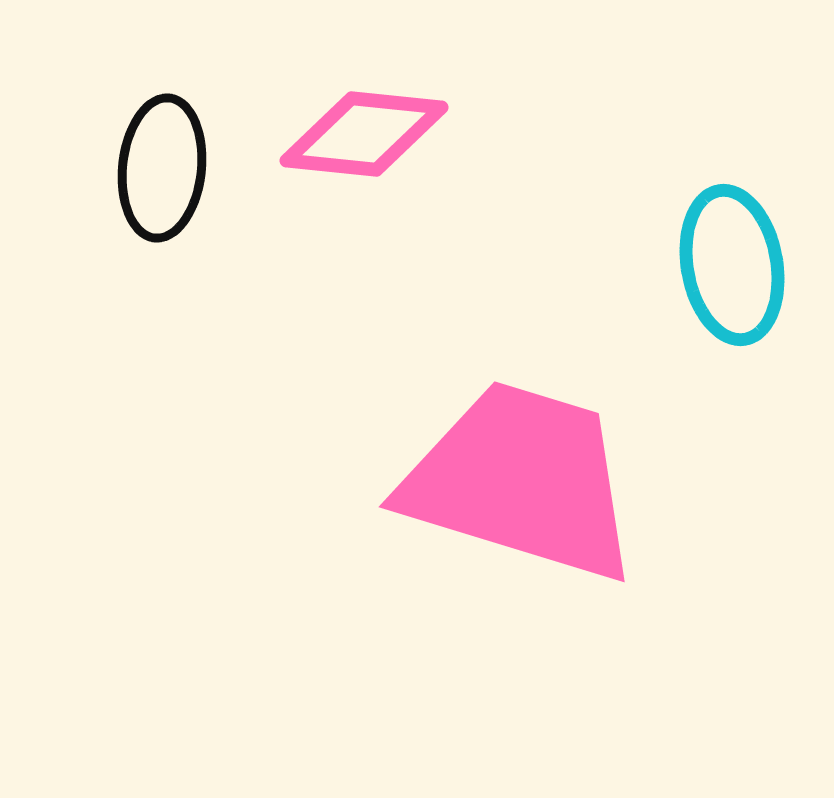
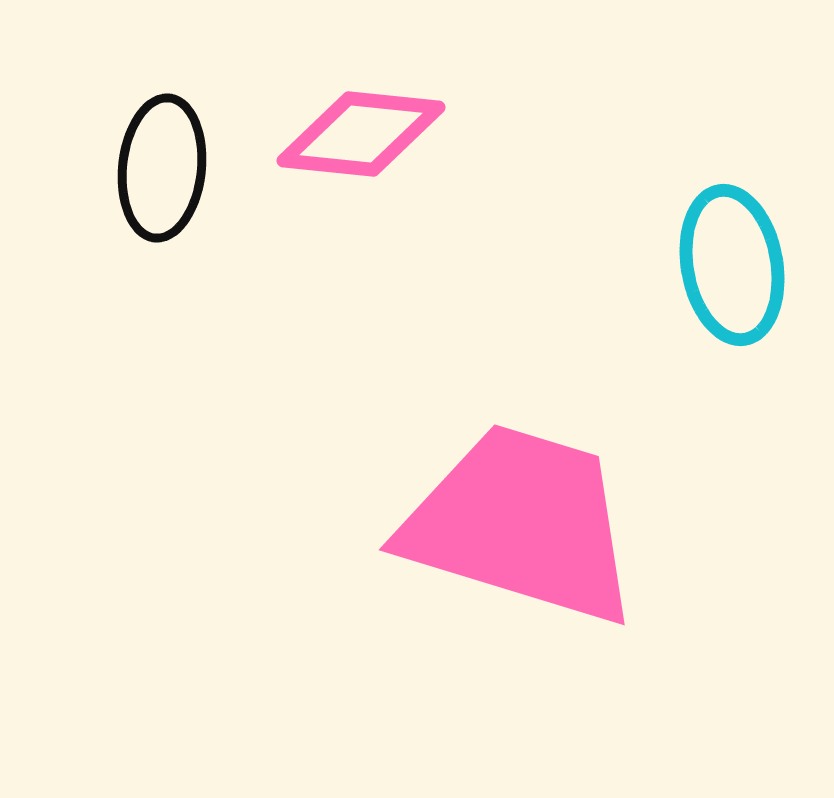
pink diamond: moved 3 px left
pink trapezoid: moved 43 px down
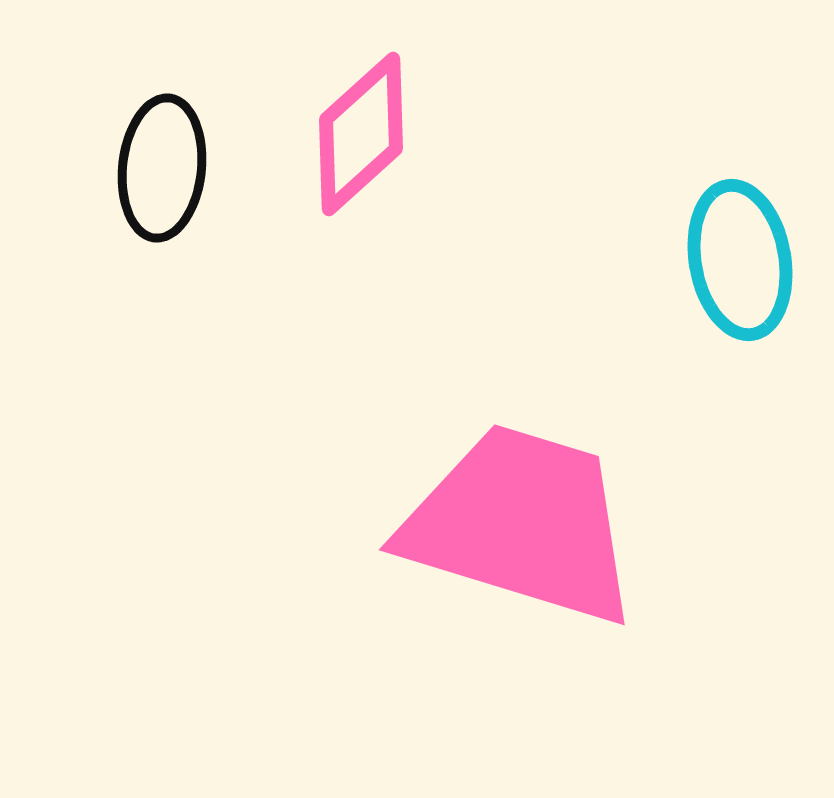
pink diamond: rotated 48 degrees counterclockwise
cyan ellipse: moved 8 px right, 5 px up
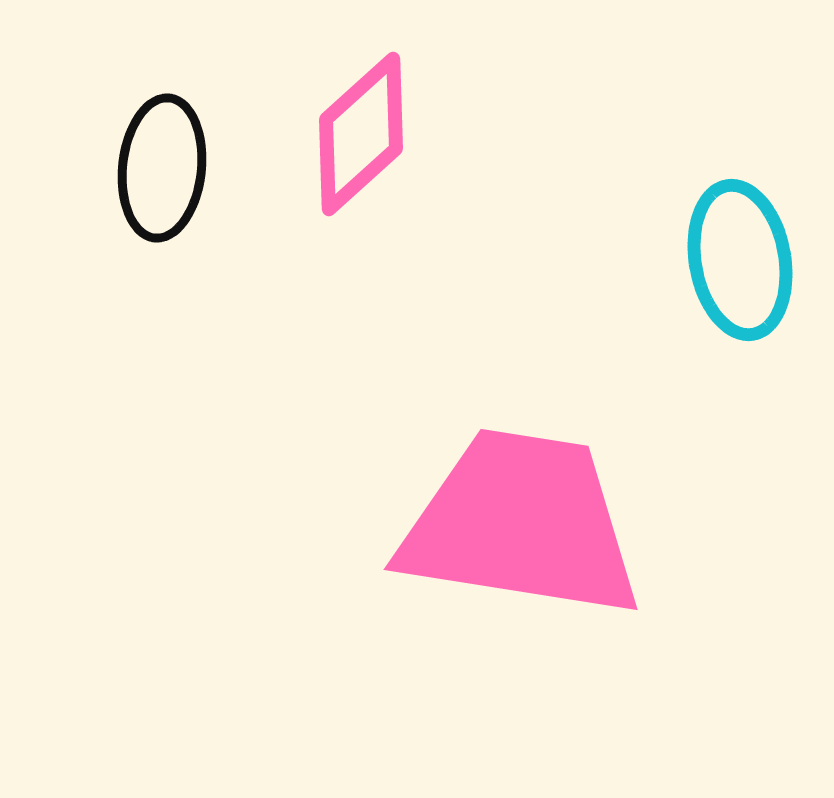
pink trapezoid: rotated 8 degrees counterclockwise
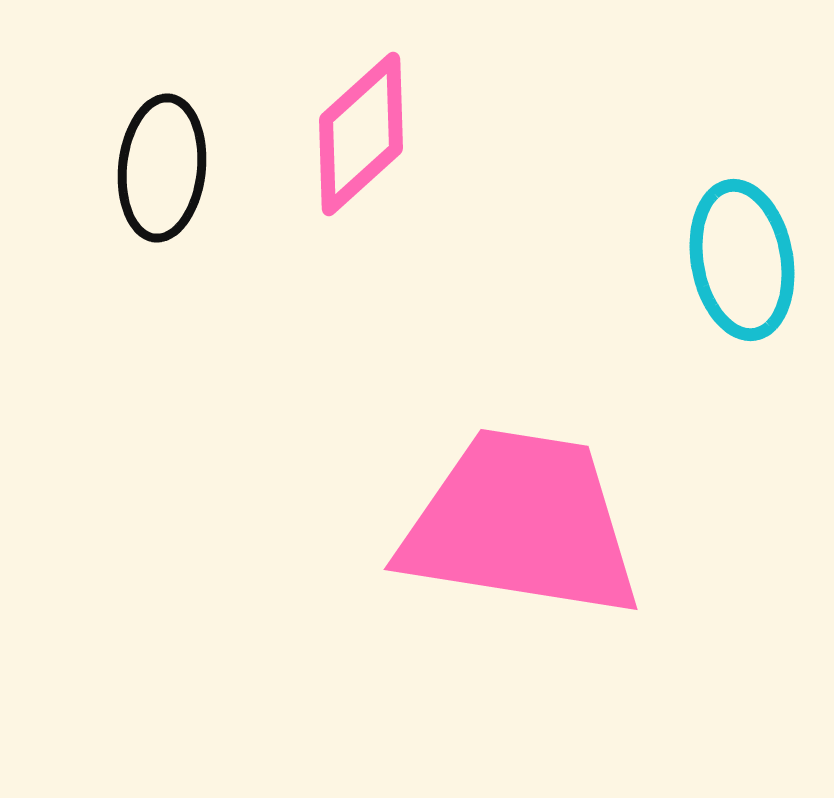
cyan ellipse: moved 2 px right
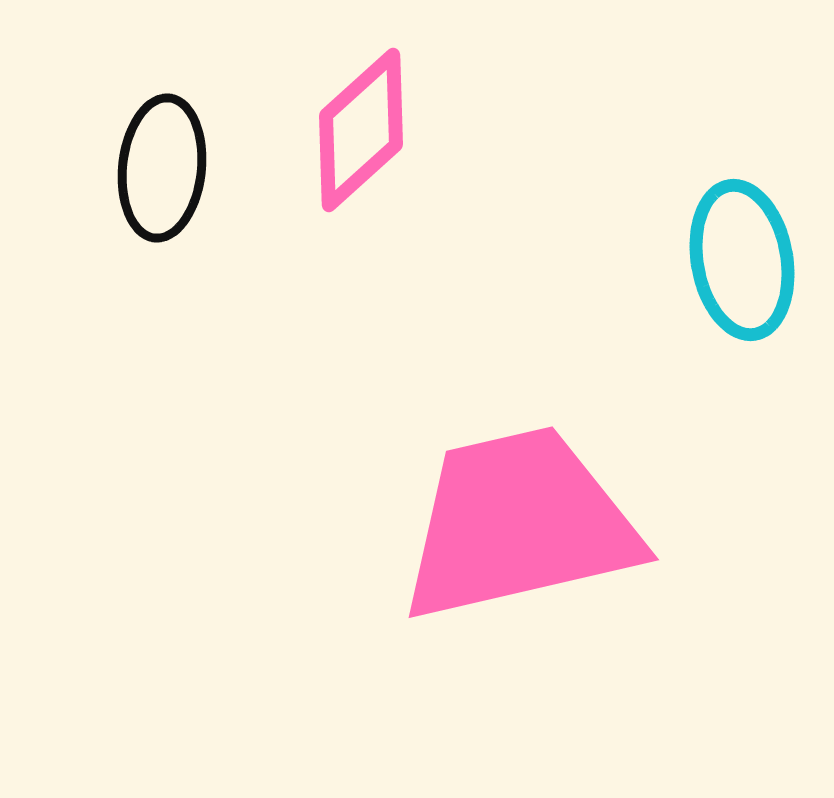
pink diamond: moved 4 px up
pink trapezoid: moved 2 px left; rotated 22 degrees counterclockwise
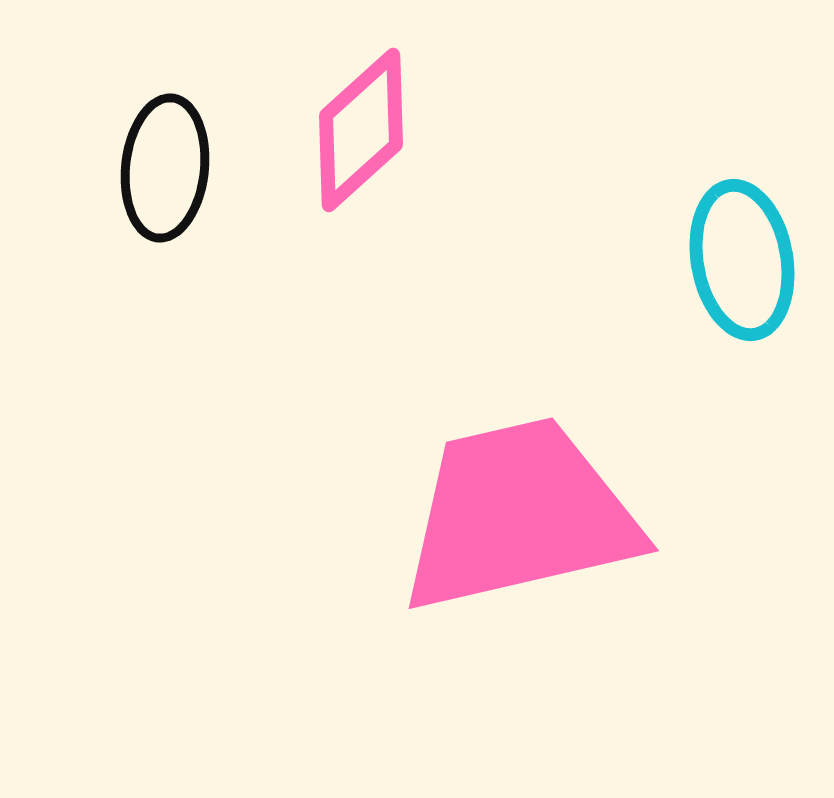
black ellipse: moved 3 px right
pink trapezoid: moved 9 px up
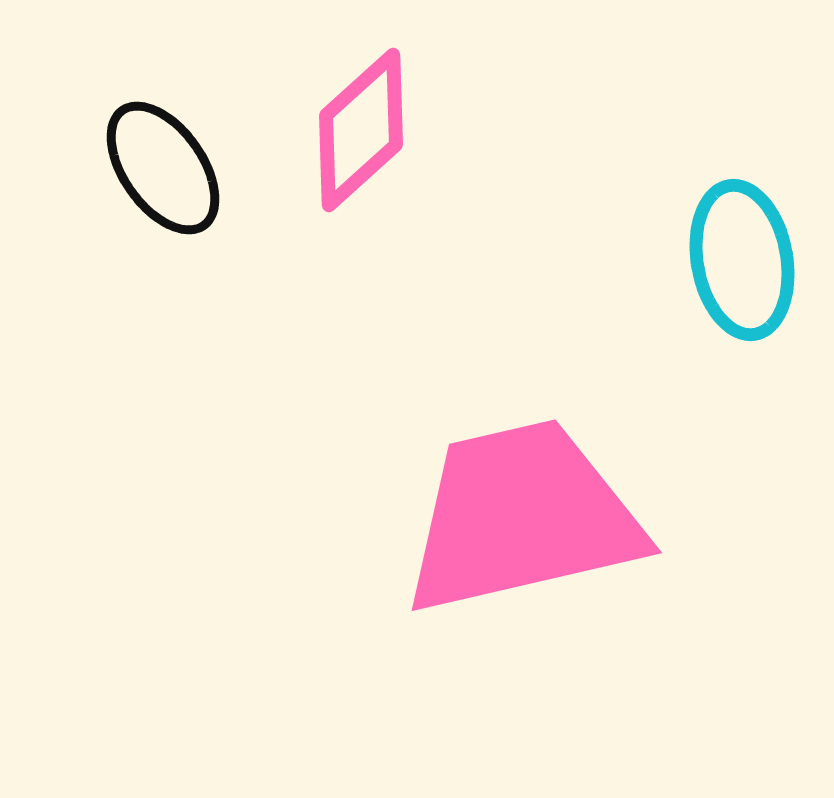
black ellipse: moved 2 px left; rotated 41 degrees counterclockwise
pink trapezoid: moved 3 px right, 2 px down
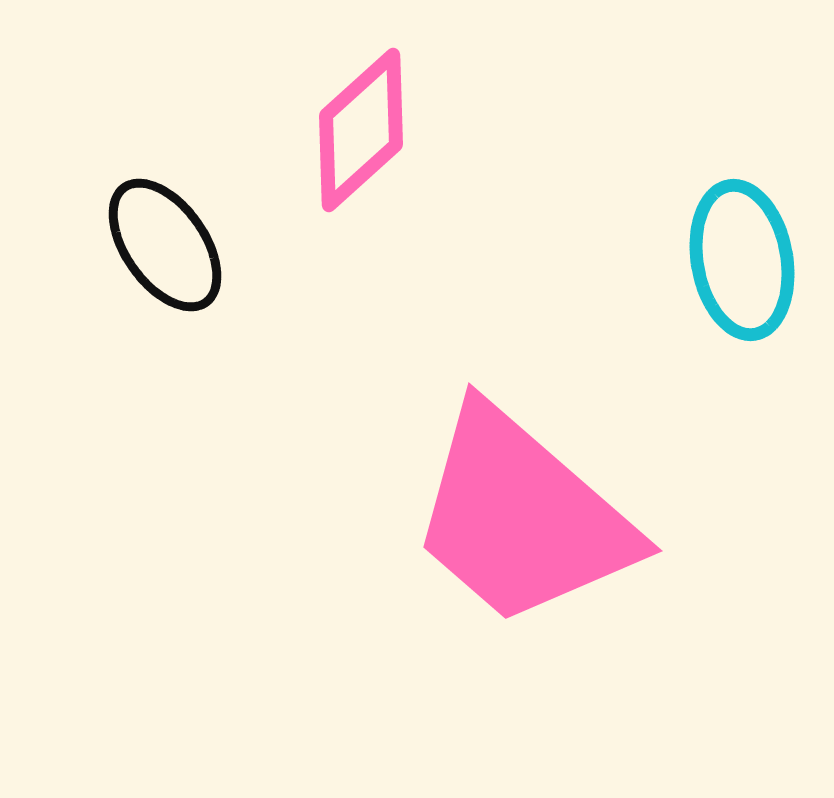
black ellipse: moved 2 px right, 77 px down
pink trapezoid: rotated 126 degrees counterclockwise
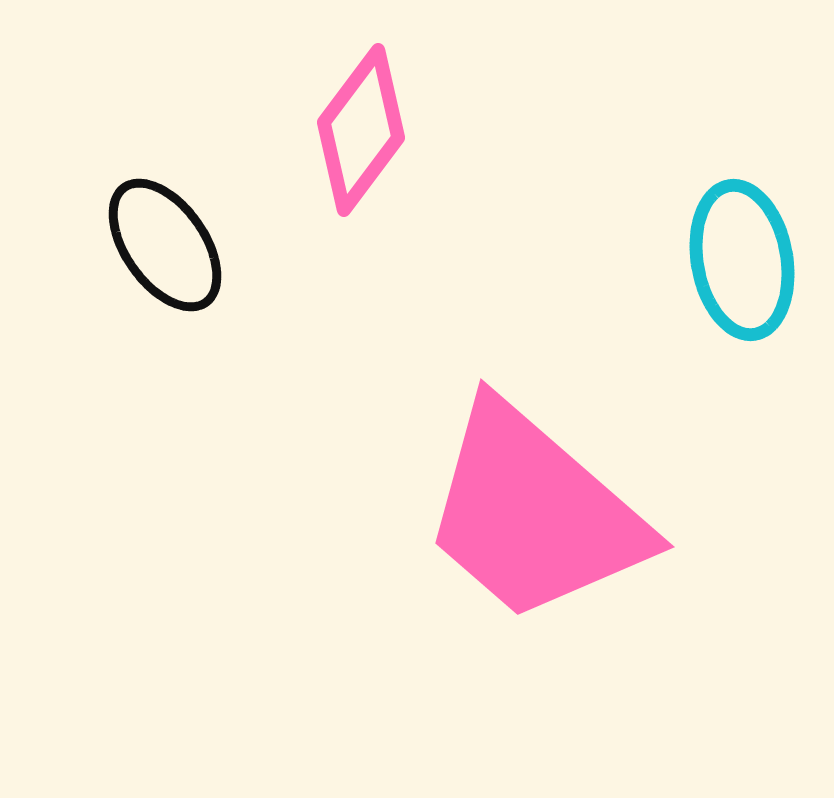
pink diamond: rotated 11 degrees counterclockwise
pink trapezoid: moved 12 px right, 4 px up
